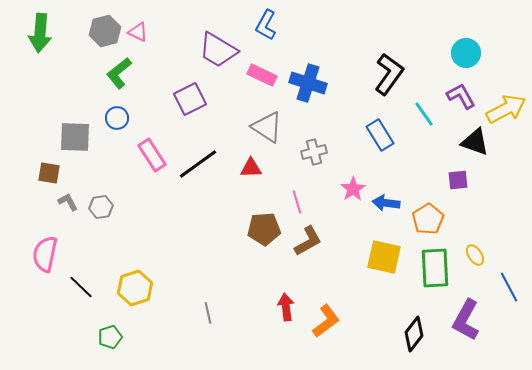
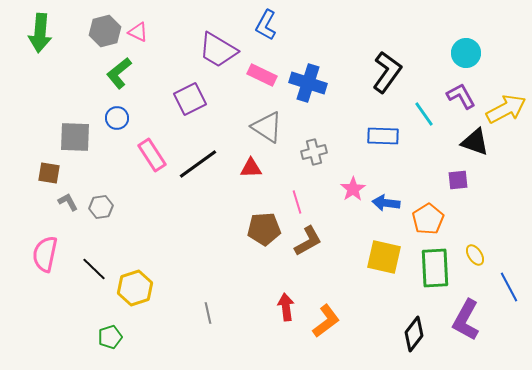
black L-shape at (389, 74): moved 2 px left, 2 px up
blue rectangle at (380, 135): moved 3 px right, 1 px down; rotated 56 degrees counterclockwise
black line at (81, 287): moved 13 px right, 18 px up
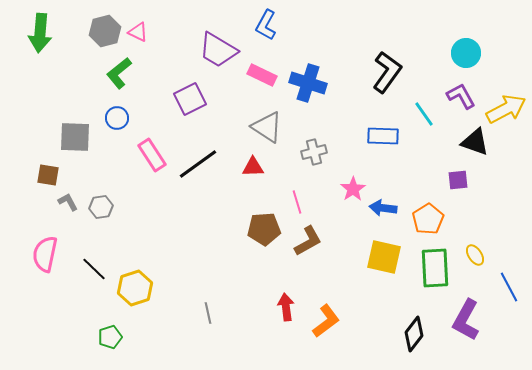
red triangle at (251, 168): moved 2 px right, 1 px up
brown square at (49, 173): moved 1 px left, 2 px down
blue arrow at (386, 203): moved 3 px left, 5 px down
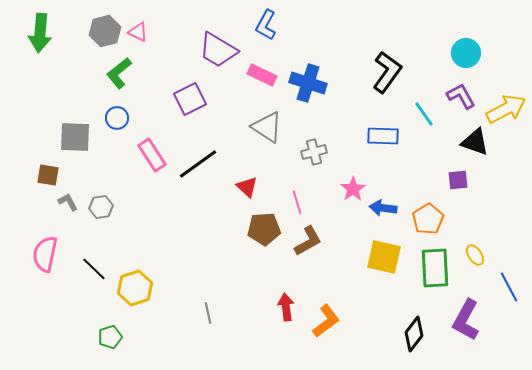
red triangle at (253, 167): moved 6 px left, 20 px down; rotated 45 degrees clockwise
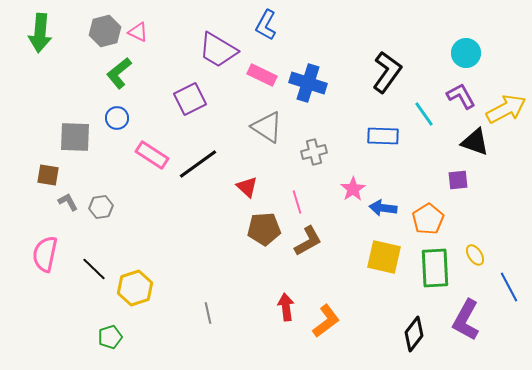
pink rectangle at (152, 155): rotated 24 degrees counterclockwise
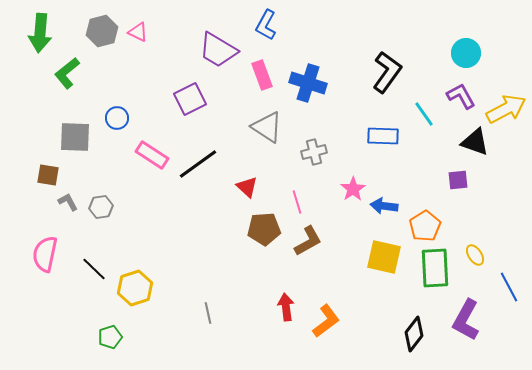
gray hexagon at (105, 31): moved 3 px left
green L-shape at (119, 73): moved 52 px left
pink rectangle at (262, 75): rotated 44 degrees clockwise
blue arrow at (383, 208): moved 1 px right, 2 px up
orange pentagon at (428, 219): moved 3 px left, 7 px down
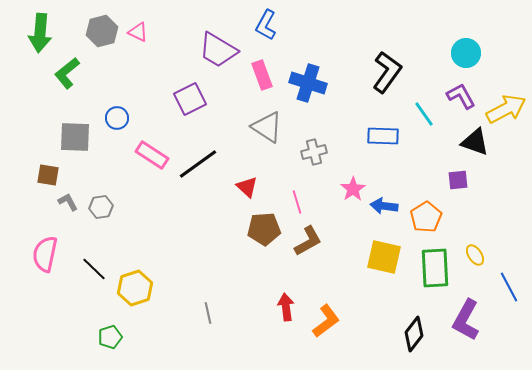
orange pentagon at (425, 226): moved 1 px right, 9 px up
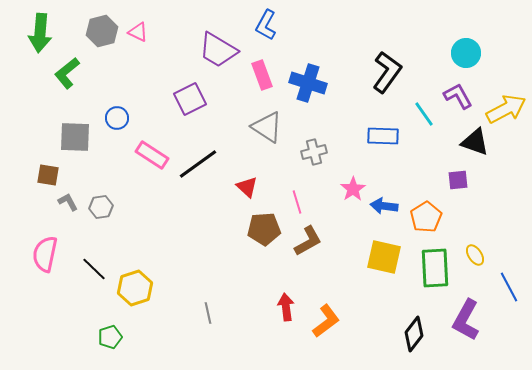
purple L-shape at (461, 96): moved 3 px left
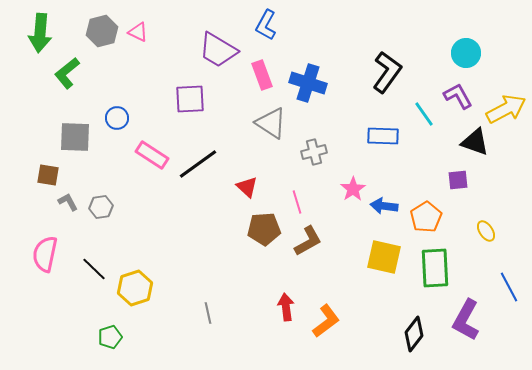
purple square at (190, 99): rotated 24 degrees clockwise
gray triangle at (267, 127): moved 4 px right, 4 px up
yellow ellipse at (475, 255): moved 11 px right, 24 px up
